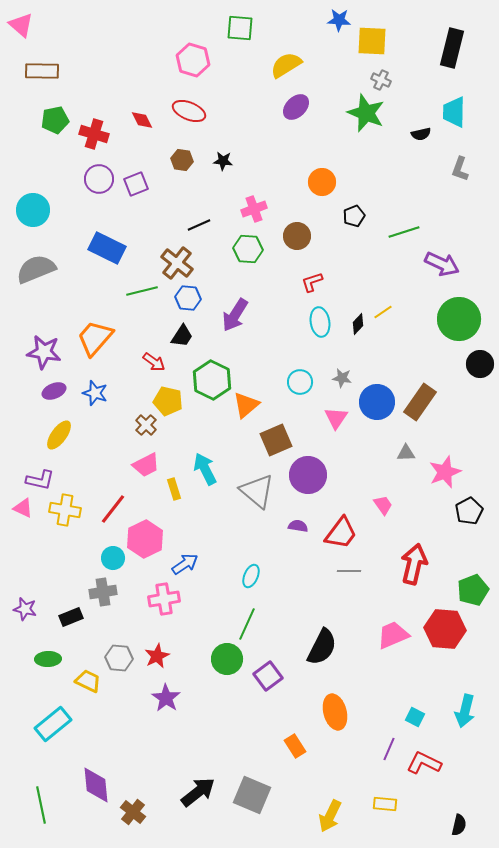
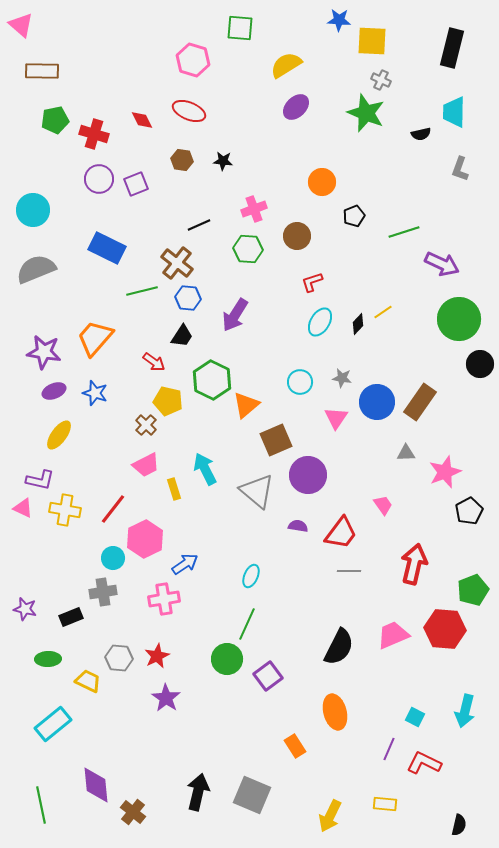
cyan ellipse at (320, 322): rotated 40 degrees clockwise
black semicircle at (322, 647): moved 17 px right
black arrow at (198, 792): rotated 39 degrees counterclockwise
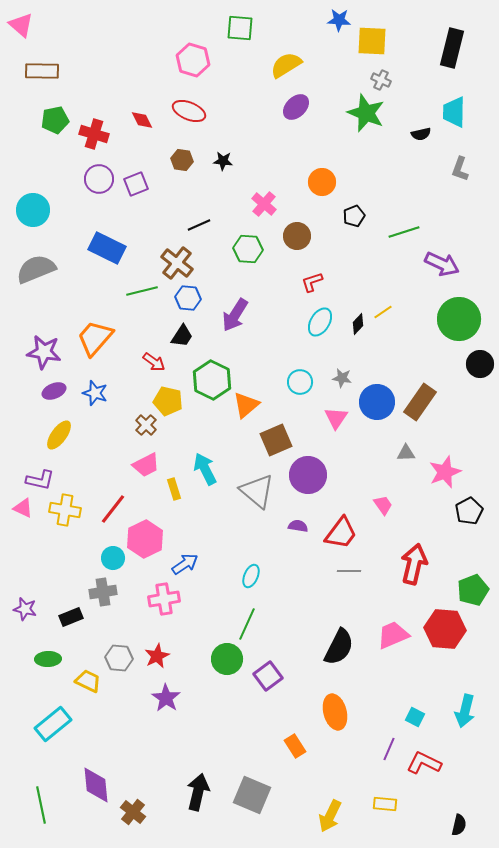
pink cross at (254, 209): moved 10 px right, 5 px up; rotated 30 degrees counterclockwise
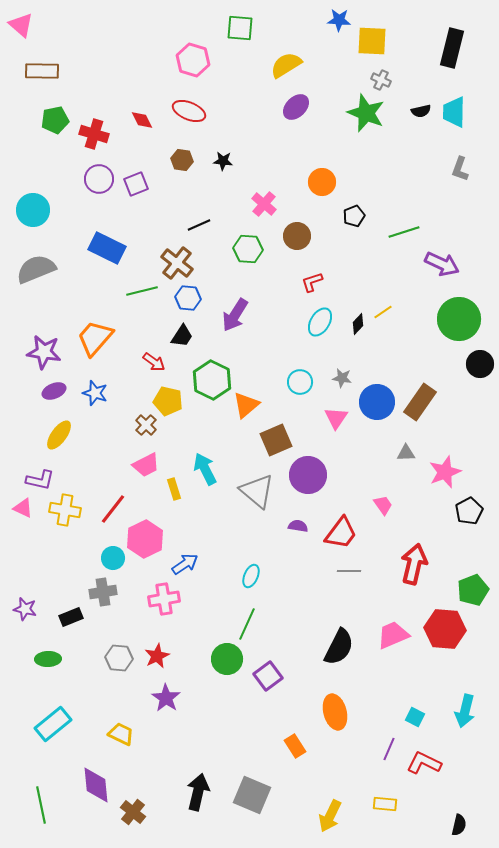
black semicircle at (421, 134): moved 23 px up
yellow trapezoid at (88, 681): moved 33 px right, 53 px down
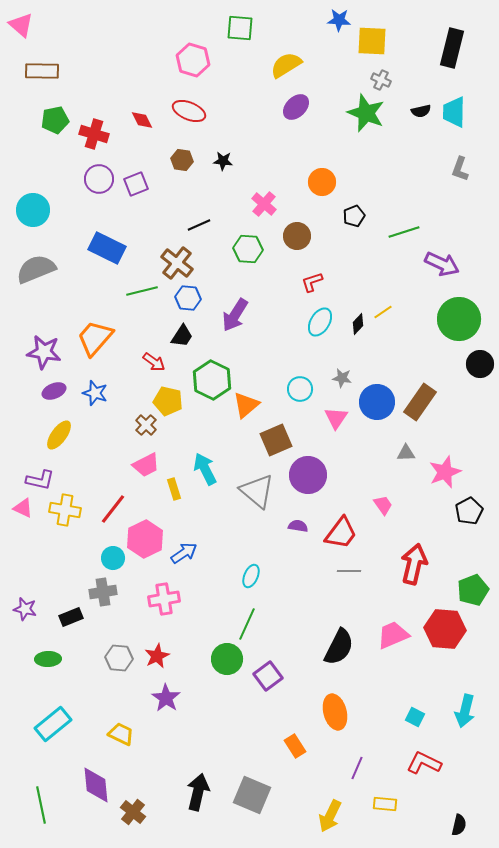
cyan circle at (300, 382): moved 7 px down
blue arrow at (185, 564): moved 1 px left, 11 px up
purple line at (389, 749): moved 32 px left, 19 px down
